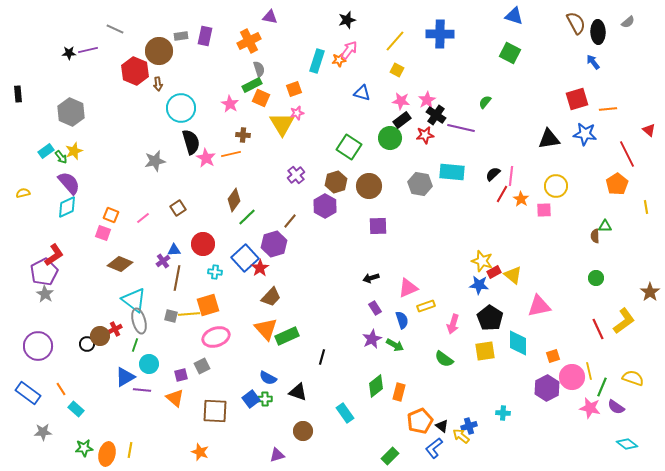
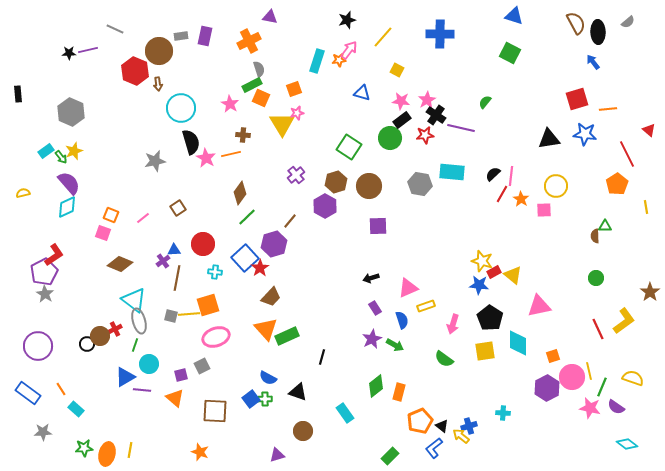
yellow line at (395, 41): moved 12 px left, 4 px up
brown diamond at (234, 200): moved 6 px right, 7 px up
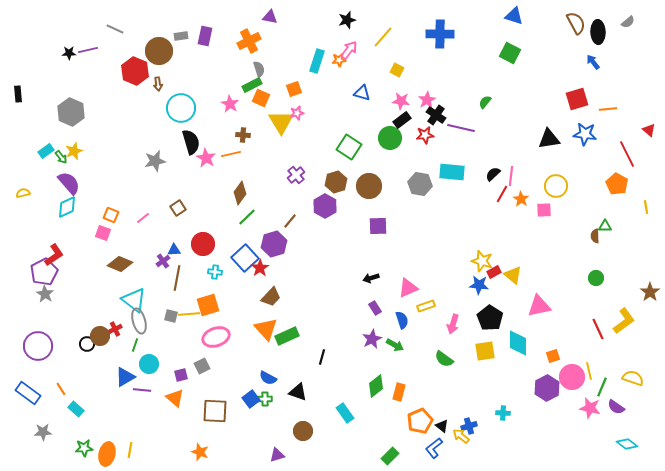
yellow triangle at (282, 124): moved 1 px left, 2 px up
orange pentagon at (617, 184): rotated 10 degrees counterclockwise
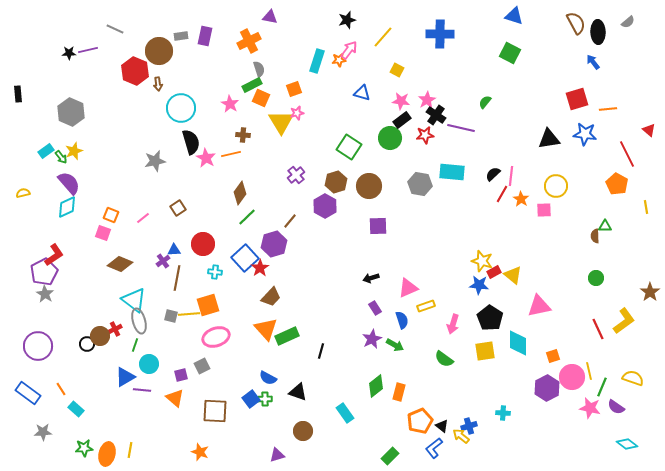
black line at (322, 357): moved 1 px left, 6 px up
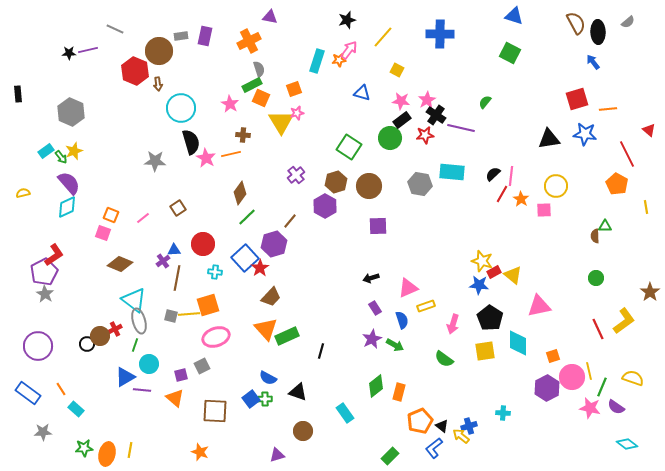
gray star at (155, 161): rotated 15 degrees clockwise
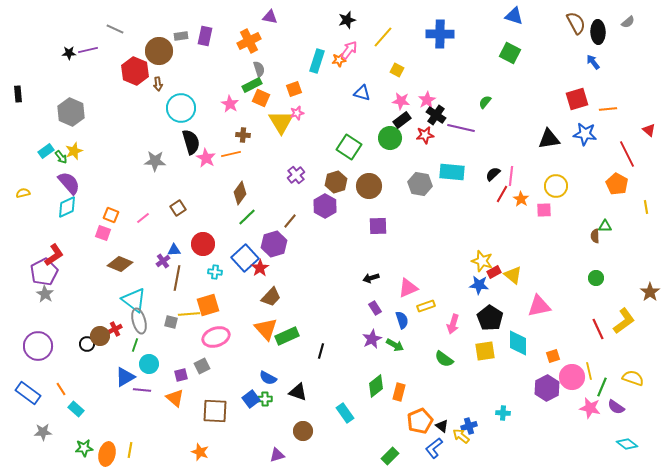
gray square at (171, 316): moved 6 px down
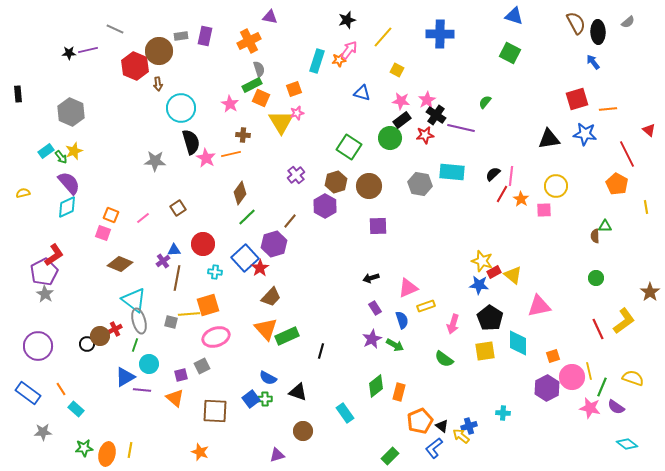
red hexagon at (135, 71): moved 5 px up
